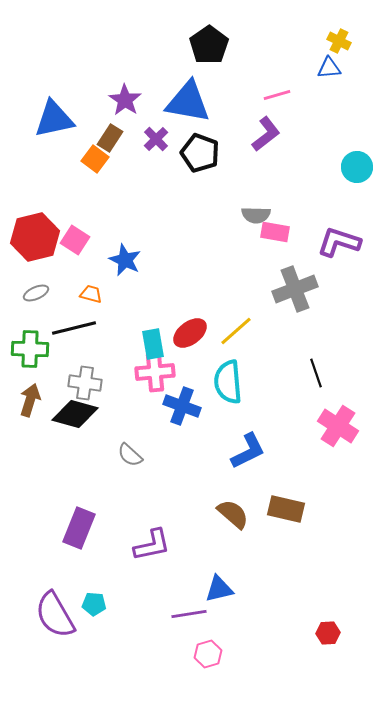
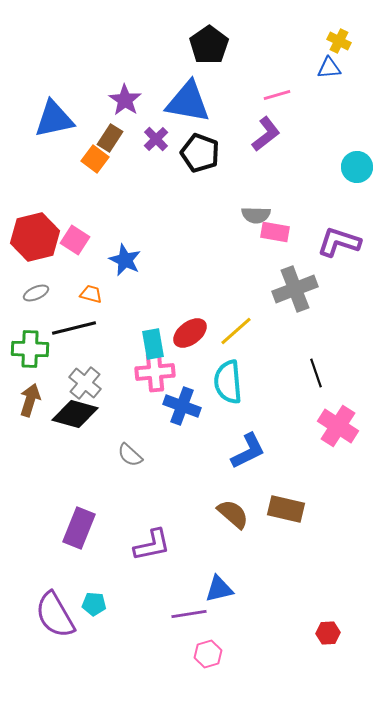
gray cross at (85, 383): rotated 32 degrees clockwise
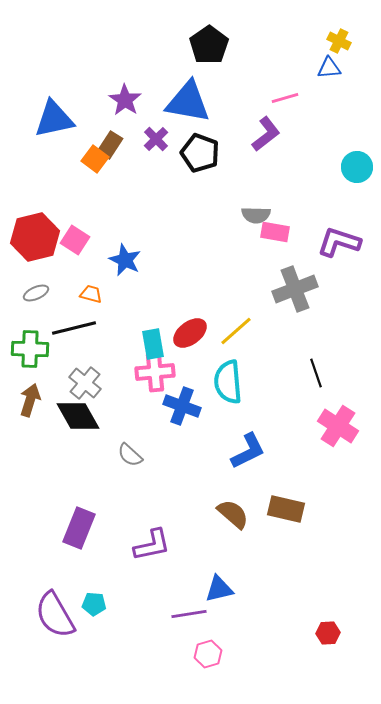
pink line at (277, 95): moved 8 px right, 3 px down
brown rectangle at (110, 138): moved 7 px down
black diamond at (75, 414): moved 3 px right, 2 px down; rotated 45 degrees clockwise
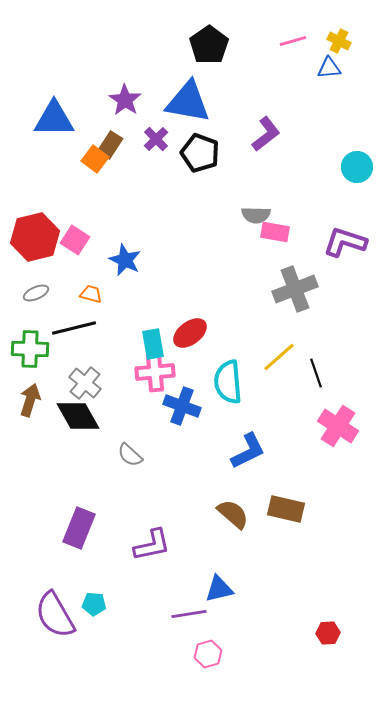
pink line at (285, 98): moved 8 px right, 57 px up
blue triangle at (54, 119): rotated 12 degrees clockwise
purple L-shape at (339, 242): moved 6 px right
yellow line at (236, 331): moved 43 px right, 26 px down
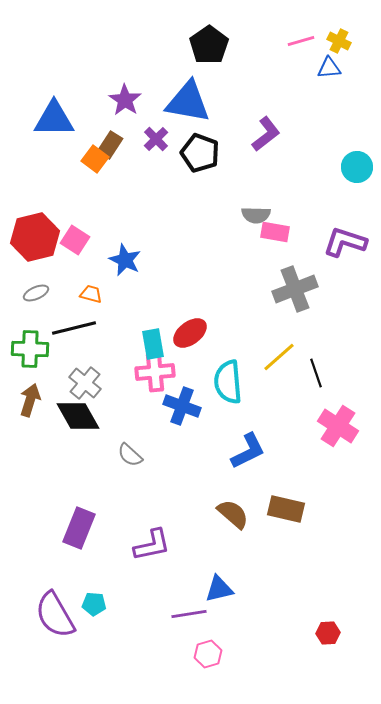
pink line at (293, 41): moved 8 px right
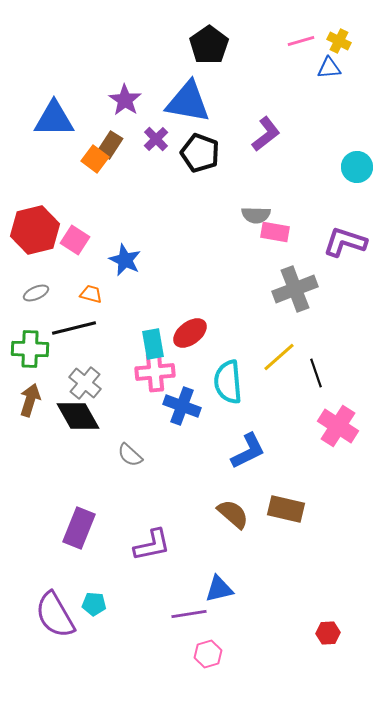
red hexagon at (35, 237): moved 7 px up
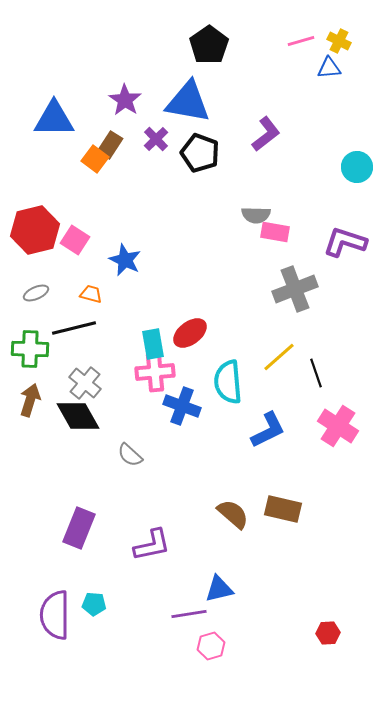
blue L-shape at (248, 451): moved 20 px right, 21 px up
brown rectangle at (286, 509): moved 3 px left
purple semicircle at (55, 615): rotated 30 degrees clockwise
pink hexagon at (208, 654): moved 3 px right, 8 px up
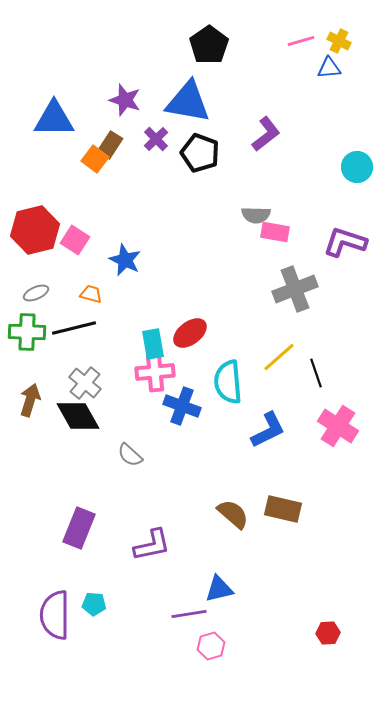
purple star at (125, 100): rotated 16 degrees counterclockwise
green cross at (30, 349): moved 3 px left, 17 px up
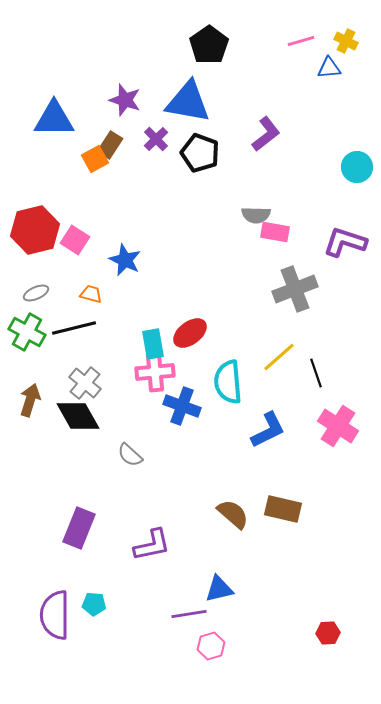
yellow cross at (339, 41): moved 7 px right
orange square at (95, 159): rotated 24 degrees clockwise
green cross at (27, 332): rotated 27 degrees clockwise
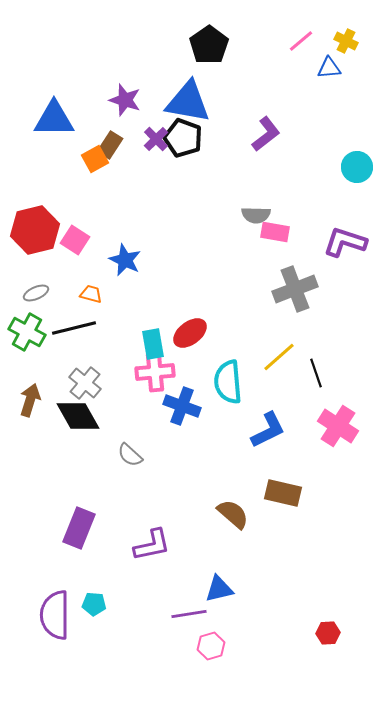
pink line at (301, 41): rotated 24 degrees counterclockwise
black pentagon at (200, 153): moved 17 px left, 15 px up
brown rectangle at (283, 509): moved 16 px up
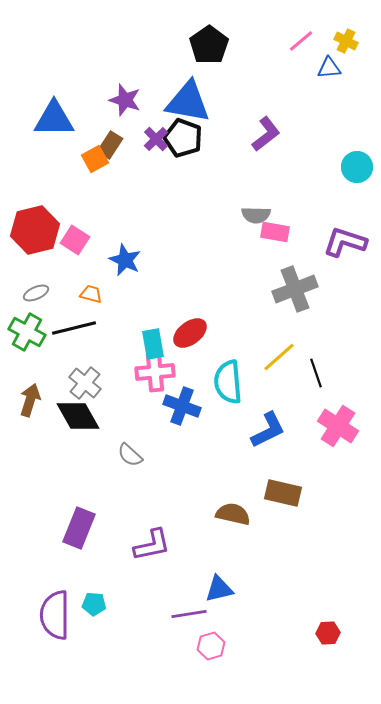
brown semicircle at (233, 514): rotated 28 degrees counterclockwise
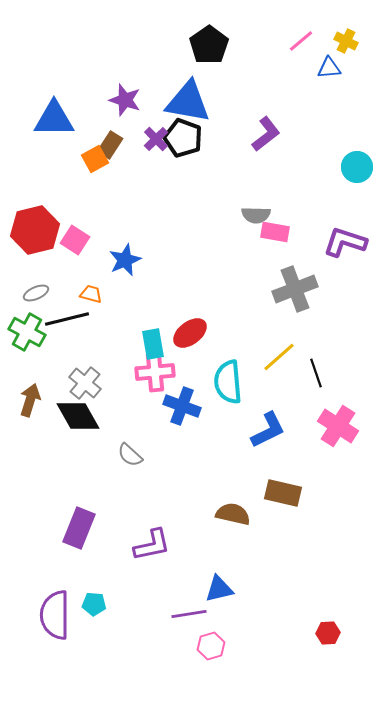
blue star at (125, 260): rotated 24 degrees clockwise
black line at (74, 328): moved 7 px left, 9 px up
